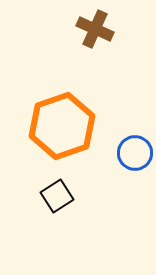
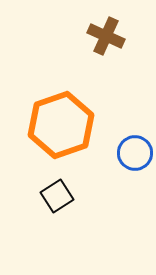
brown cross: moved 11 px right, 7 px down
orange hexagon: moved 1 px left, 1 px up
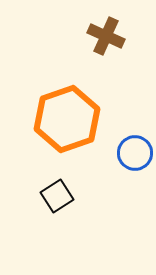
orange hexagon: moved 6 px right, 6 px up
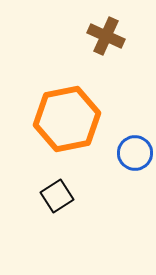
orange hexagon: rotated 8 degrees clockwise
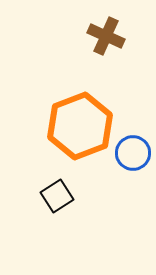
orange hexagon: moved 13 px right, 7 px down; rotated 10 degrees counterclockwise
blue circle: moved 2 px left
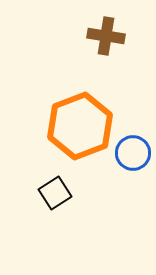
brown cross: rotated 15 degrees counterclockwise
black square: moved 2 px left, 3 px up
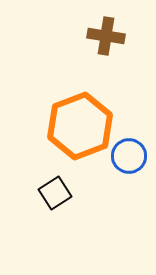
blue circle: moved 4 px left, 3 px down
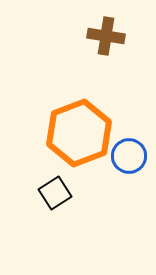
orange hexagon: moved 1 px left, 7 px down
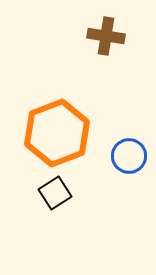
orange hexagon: moved 22 px left
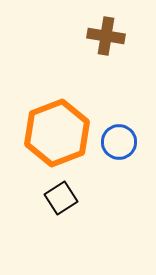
blue circle: moved 10 px left, 14 px up
black square: moved 6 px right, 5 px down
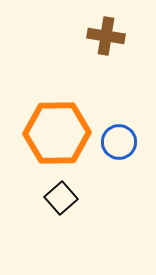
orange hexagon: rotated 20 degrees clockwise
black square: rotated 8 degrees counterclockwise
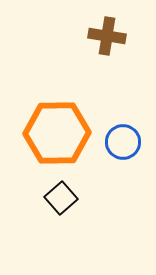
brown cross: moved 1 px right
blue circle: moved 4 px right
